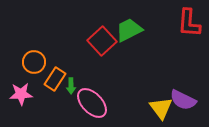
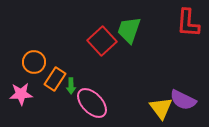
red L-shape: moved 1 px left
green trapezoid: rotated 44 degrees counterclockwise
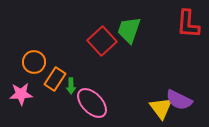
red L-shape: moved 1 px down
purple semicircle: moved 4 px left
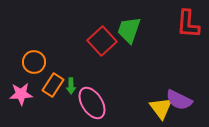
orange rectangle: moved 2 px left, 6 px down
pink ellipse: rotated 12 degrees clockwise
